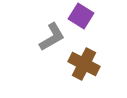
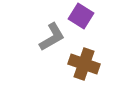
brown cross: rotated 8 degrees counterclockwise
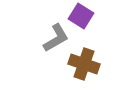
gray L-shape: moved 4 px right, 1 px down
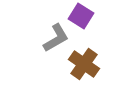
brown cross: rotated 16 degrees clockwise
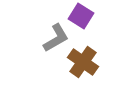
brown cross: moved 1 px left, 2 px up
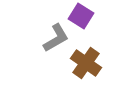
brown cross: moved 3 px right, 1 px down
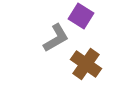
brown cross: moved 1 px down
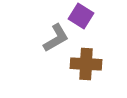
brown cross: rotated 32 degrees counterclockwise
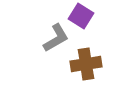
brown cross: rotated 12 degrees counterclockwise
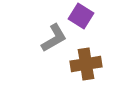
gray L-shape: moved 2 px left
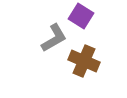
brown cross: moved 2 px left, 3 px up; rotated 32 degrees clockwise
